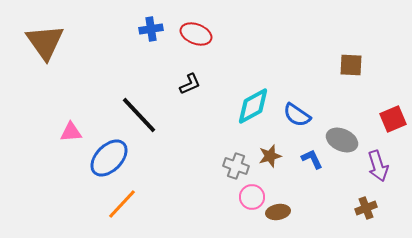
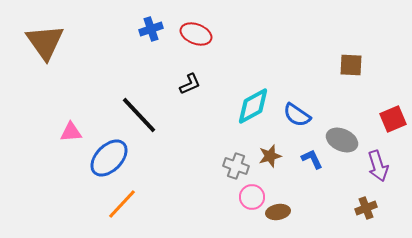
blue cross: rotated 10 degrees counterclockwise
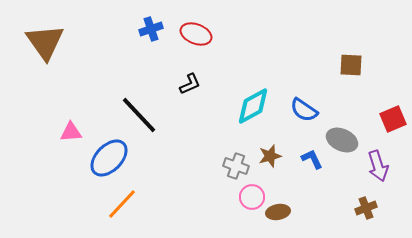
blue semicircle: moved 7 px right, 5 px up
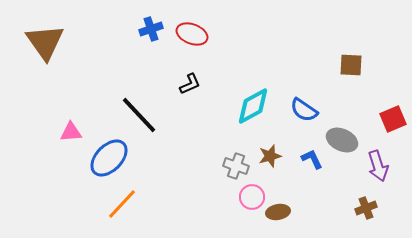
red ellipse: moved 4 px left
